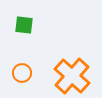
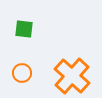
green square: moved 4 px down
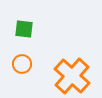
orange circle: moved 9 px up
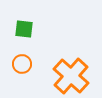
orange cross: moved 1 px left
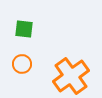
orange cross: rotated 12 degrees clockwise
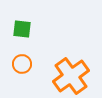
green square: moved 2 px left
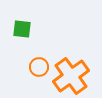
orange circle: moved 17 px right, 3 px down
